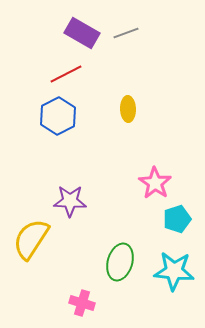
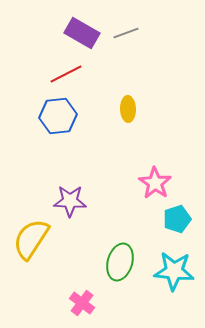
blue hexagon: rotated 21 degrees clockwise
pink cross: rotated 20 degrees clockwise
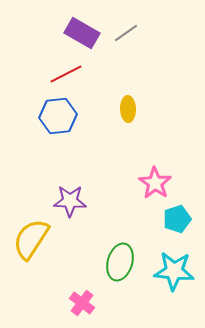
gray line: rotated 15 degrees counterclockwise
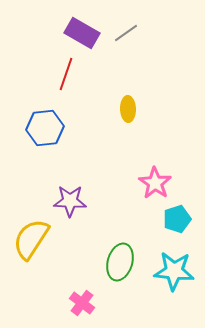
red line: rotated 44 degrees counterclockwise
blue hexagon: moved 13 px left, 12 px down
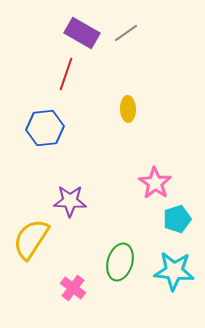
pink cross: moved 9 px left, 15 px up
